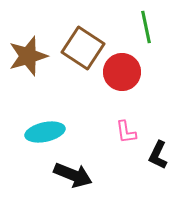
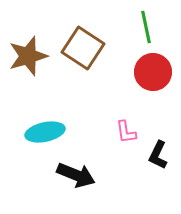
red circle: moved 31 px right
black arrow: moved 3 px right
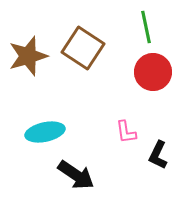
black arrow: rotated 12 degrees clockwise
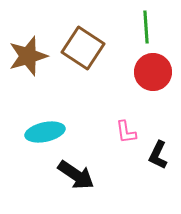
green line: rotated 8 degrees clockwise
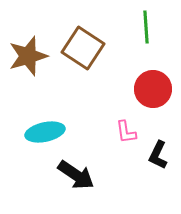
red circle: moved 17 px down
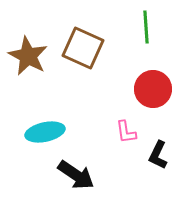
brown square: rotated 9 degrees counterclockwise
brown star: rotated 27 degrees counterclockwise
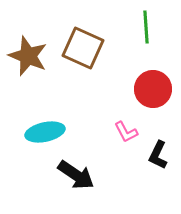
brown star: rotated 6 degrees counterclockwise
pink L-shape: rotated 20 degrees counterclockwise
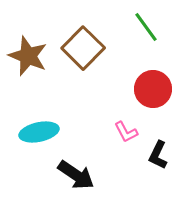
green line: rotated 32 degrees counterclockwise
brown square: rotated 21 degrees clockwise
cyan ellipse: moved 6 px left
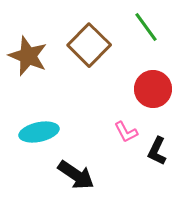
brown square: moved 6 px right, 3 px up
black L-shape: moved 1 px left, 4 px up
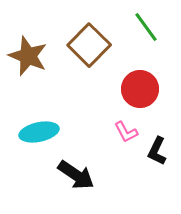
red circle: moved 13 px left
